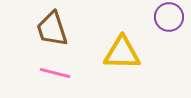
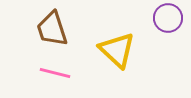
purple circle: moved 1 px left, 1 px down
yellow triangle: moved 5 px left, 3 px up; rotated 42 degrees clockwise
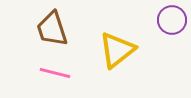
purple circle: moved 4 px right, 2 px down
yellow triangle: rotated 39 degrees clockwise
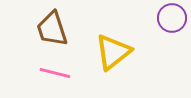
purple circle: moved 2 px up
yellow triangle: moved 4 px left, 2 px down
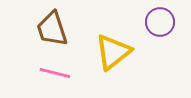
purple circle: moved 12 px left, 4 px down
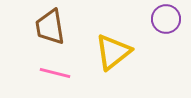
purple circle: moved 6 px right, 3 px up
brown trapezoid: moved 2 px left, 2 px up; rotated 9 degrees clockwise
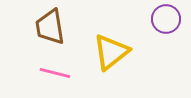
yellow triangle: moved 2 px left
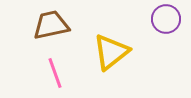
brown trapezoid: moved 1 px right, 2 px up; rotated 87 degrees clockwise
pink line: rotated 56 degrees clockwise
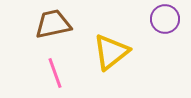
purple circle: moved 1 px left
brown trapezoid: moved 2 px right, 1 px up
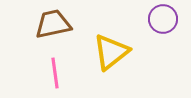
purple circle: moved 2 px left
pink line: rotated 12 degrees clockwise
